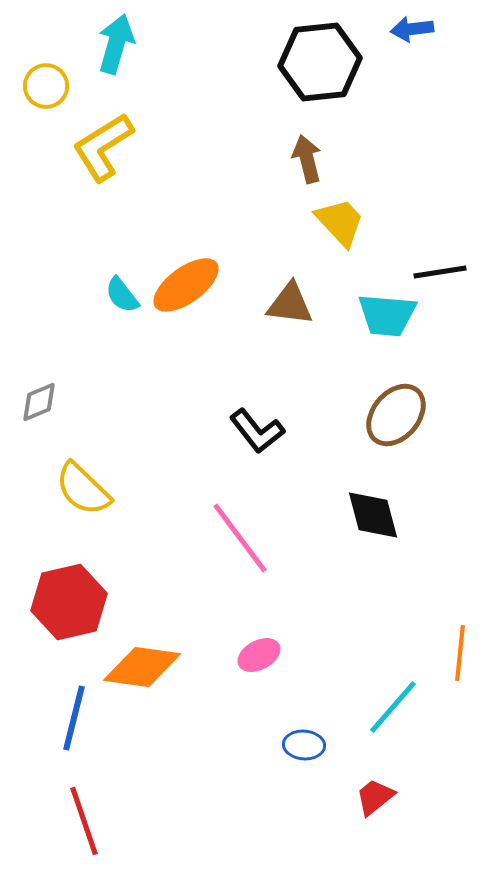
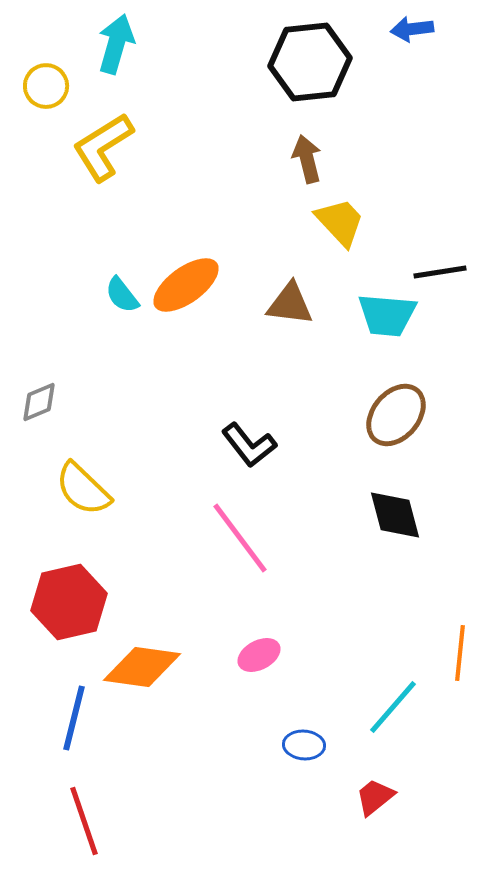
black hexagon: moved 10 px left
black L-shape: moved 8 px left, 14 px down
black diamond: moved 22 px right
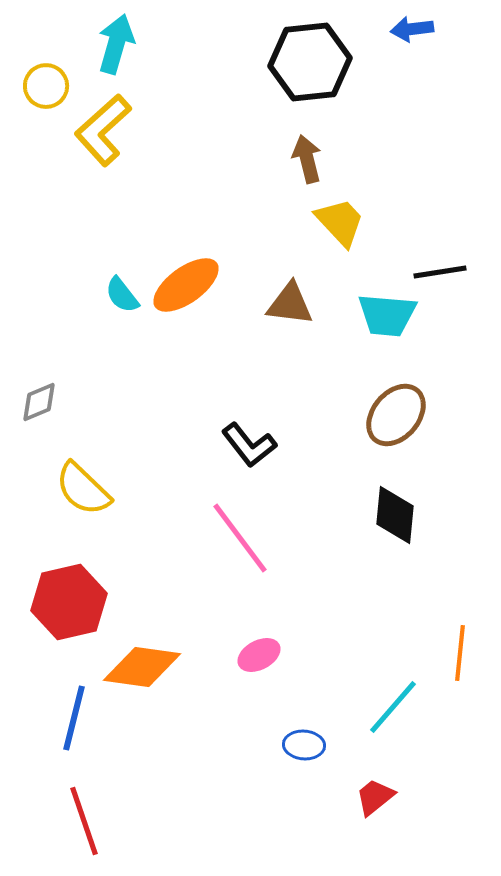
yellow L-shape: moved 17 px up; rotated 10 degrees counterclockwise
black diamond: rotated 20 degrees clockwise
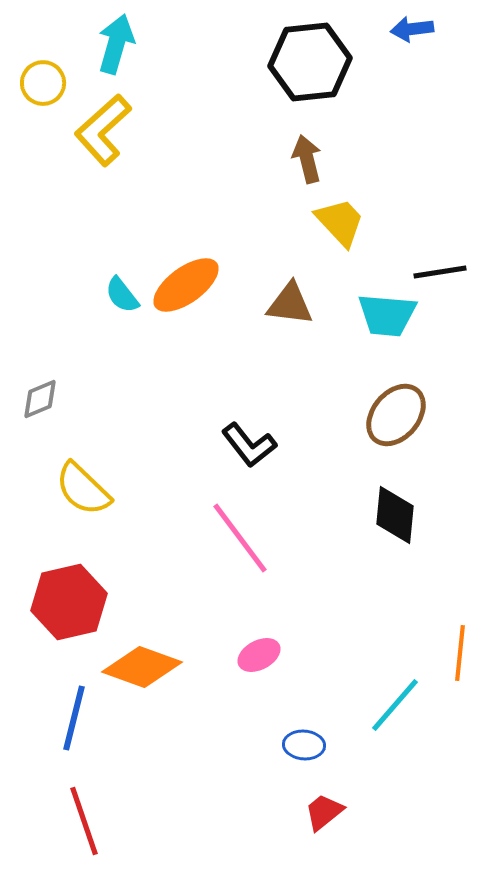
yellow circle: moved 3 px left, 3 px up
gray diamond: moved 1 px right, 3 px up
orange diamond: rotated 12 degrees clockwise
cyan line: moved 2 px right, 2 px up
red trapezoid: moved 51 px left, 15 px down
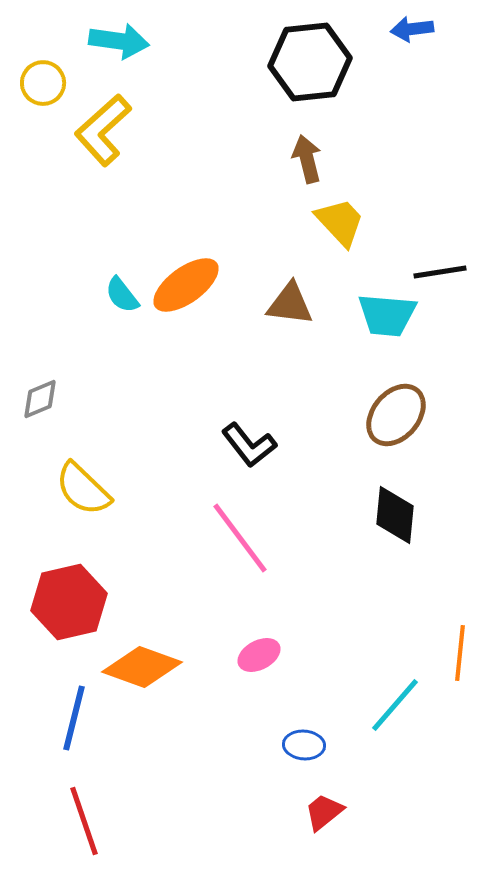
cyan arrow: moved 3 px right, 3 px up; rotated 82 degrees clockwise
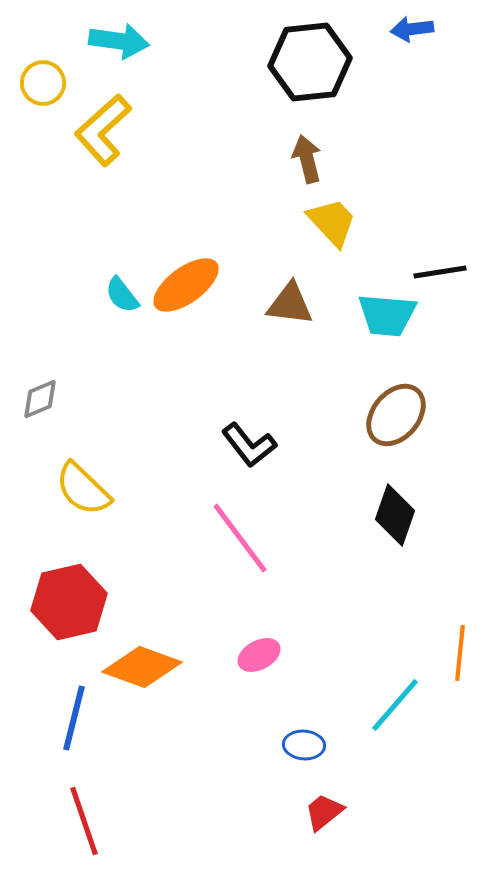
yellow trapezoid: moved 8 px left
black diamond: rotated 14 degrees clockwise
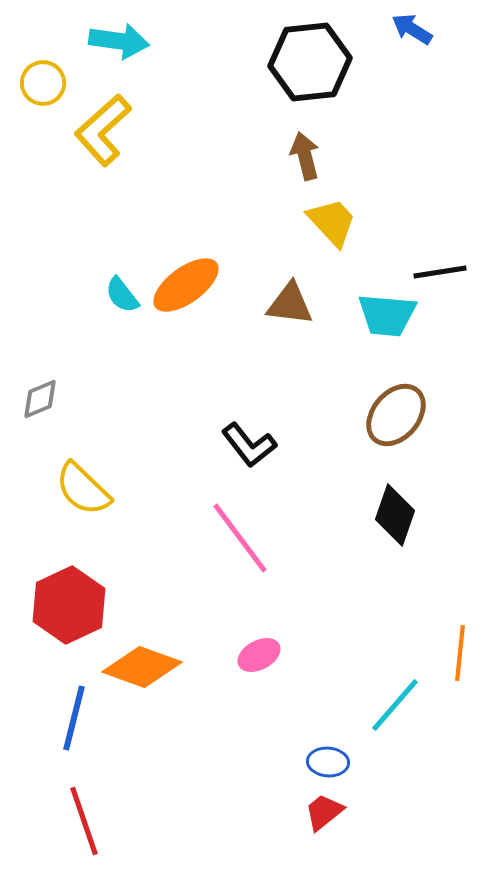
blue arrow: rotated 39 degrees clockwise
brown arrow: moved 2 px left, 3 px up
red hexagon: moved 3 px down; rotated 12 degrees counterclockwise
blue ellipse: moved 24 px right, 17 px down
